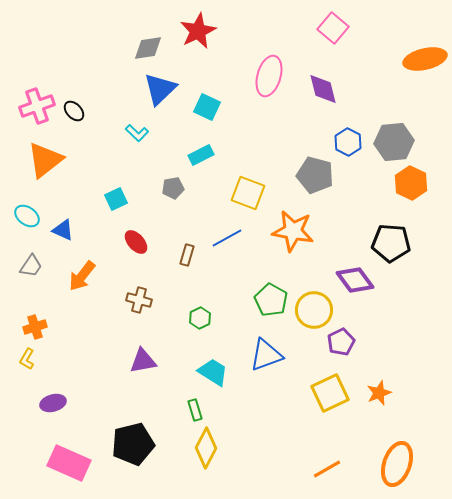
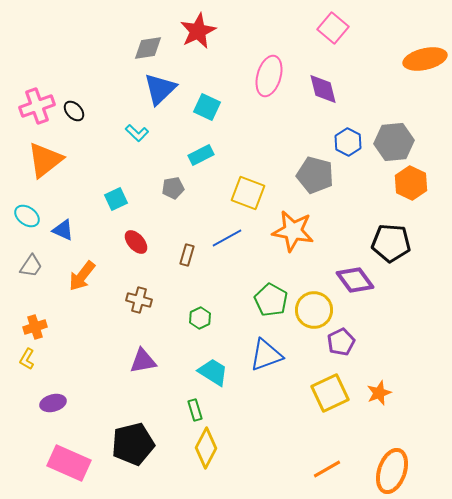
orange ellipse at (397, 464): moved 5 px left, 7 px down
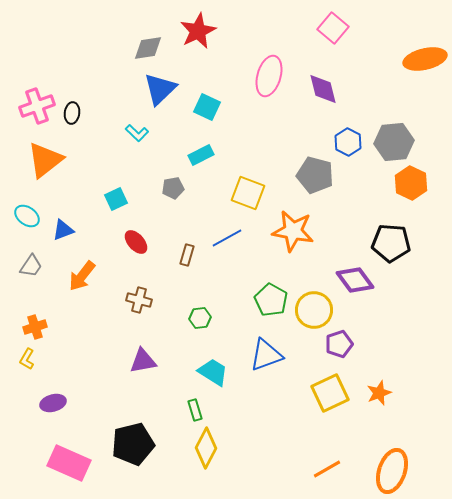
black ellipse at (74, 111): moved 2 px left, 2 px down; rotated 50 degrees clockwise
blue triangle at (63, 230): rotated 45 degrees counterclockwise
green hexagon at (200, 318): rotated 20 degrees clockwise
purple pentagon at (341, 342): moved 2 px left, 2 px down; rotated 8 degrees clockwise
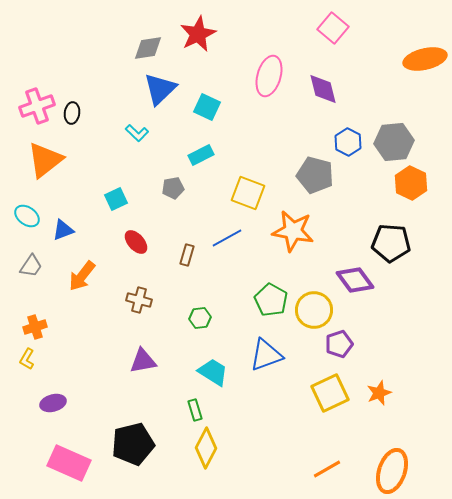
red star at (198, 31): moved 3 px down
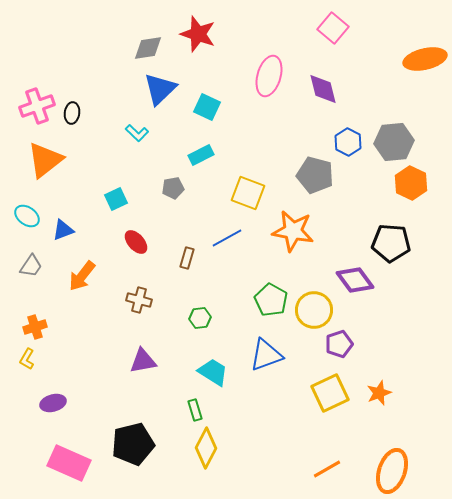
red star at (198, 34): rotated 27 degrees counterclockwise
brown rectangle at (187, 255): moved 3 px down
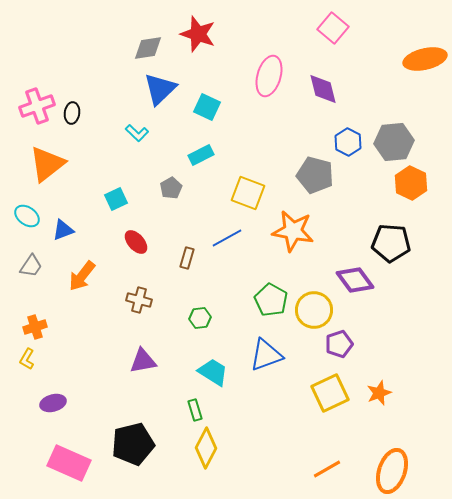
orange triangle at (45, 160): moved 2 px right, 4 px down
gray pentagon at (173, 188): moved 2 px left; rotated 20 degrees counterclockwise
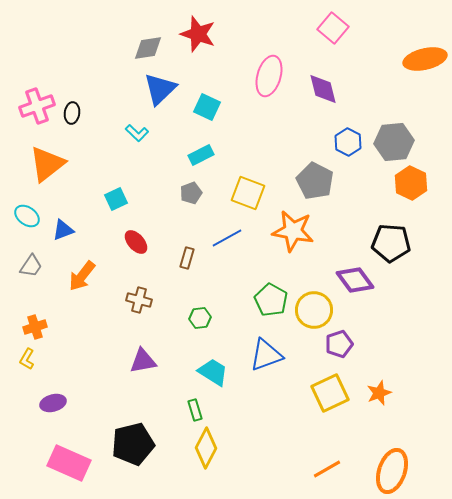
gray pentagon at (315, 175): moved 6 px down; rotated 12 degrees clockwise
gray pentagon at (171, 188): moved 20 px right, 5 px down; rotated 10 degrees clockwise
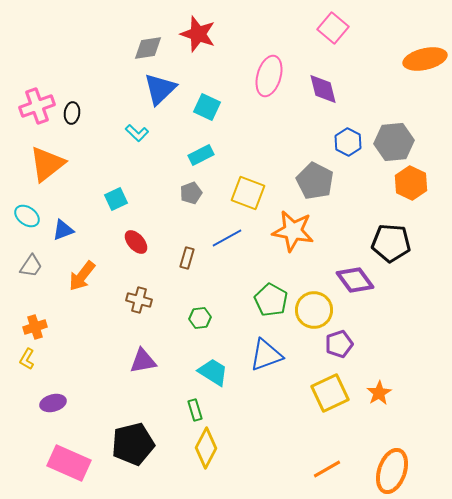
orange star at (379, 393): rotated 10 degrees counterclockwise
